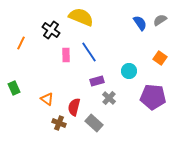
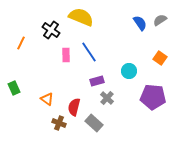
gray cross: moved 2 px left
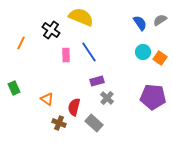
cyan circle: moved 14 px right, 19 px up
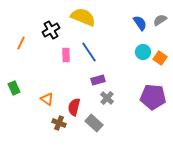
yellow semicircle: moved 2 px right
black cross: rotated 24 degrees clockwise
purple rectangle: moved 1 px right, 1 px up
